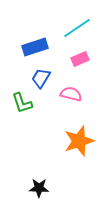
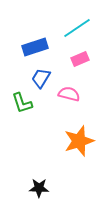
pink semicircle: moved 2 px left
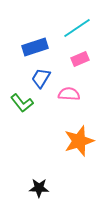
pink semicircle: rotated 10 degrees counterclockwise
green L-shape: rotated 20 degrees counterclockwise
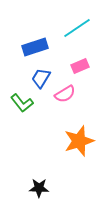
pink rectangle: moved 7 px down
pink semicircle: moved 4 px left; rotated 145 degrees clockwise
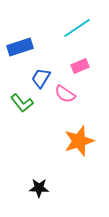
blue rectangle: moved 15 px left
pink semicircle: rotated 65 degrees clockwise
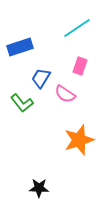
pink rectangle: rotated 48 degrees counterclockwise
orange star: moved 1 px up
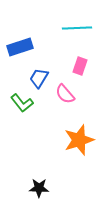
cyan line: rotated 32 degrees clockwise
blue trapezoid: moved 2 px left
pink semicircle: rotated 15 degrees clockwise
